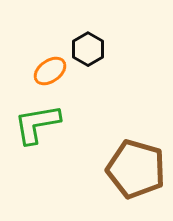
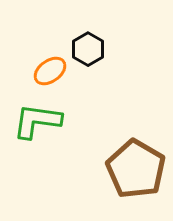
green L-shape: moved 3 px up; rotated 18 degrees clockwise
brown pentagon: rotated 14 degrees clockwise
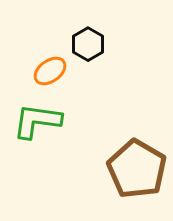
black hexagon: moved 5 px up
brown pentagon: moved 1 px right
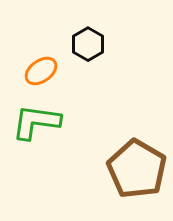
orange ellipse: moved 9 px left
green L-shape: moved 1 px left, 1 px down
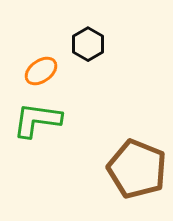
green L-shape: moved 1 px right, 2 px up
brown pentagon: rotated 8 degrees counterclockwise
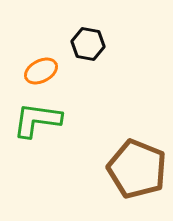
black hexagon: rotated 20 degrees counterclockwise
orange ellipse: rotated 8 degrees clockwise
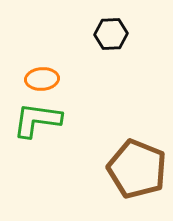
black hexagon: moved 23 px right, 10 px up; rotated 12 degrees counterclockwise
orange ellipse: moved 1 px right, 8 px down; rotated 24 degrees clockwise
